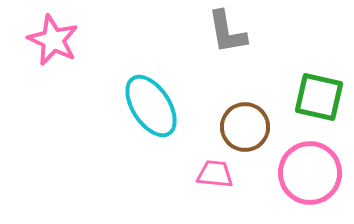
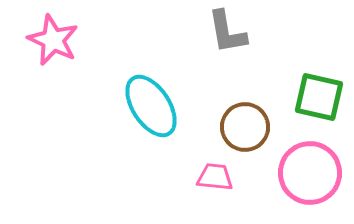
pink trapezoid: moved 3 px down
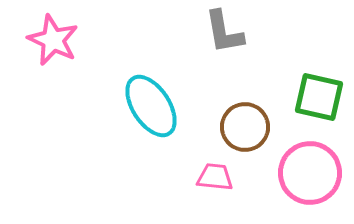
gray L-shape: moved 3 px left
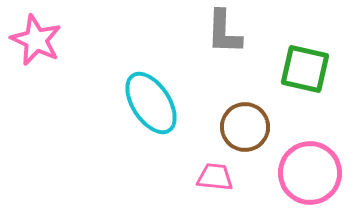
gray L-shape: rotated 12 degrees clockwise
pink star: moved 17 px left
green square: moved 14 px left, 28 px up
cyan ellipse: moved 3 px up
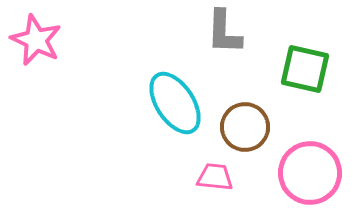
cyan ellipse: moved 24 px right
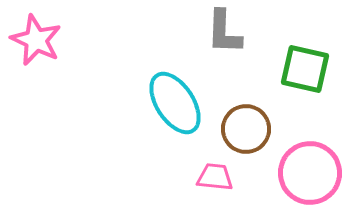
brown circle: moved 1 px right, 2 px down
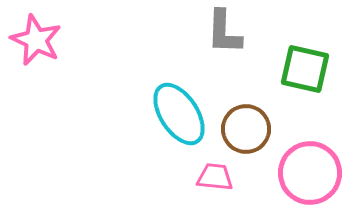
cyan ellipse: moved 4 px right, 11 px down
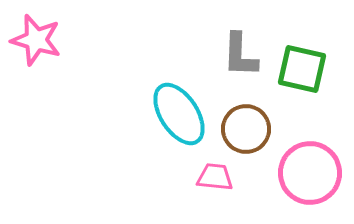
gray L-shape: moved 16 px right, 23 px down
pink star: rotated 9 degrees counterclockwise
green square: moved 3 px left
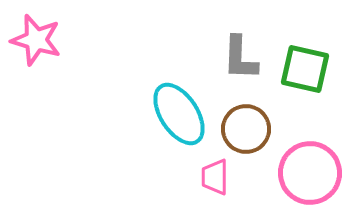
gray L-shape: moved 3 px down
green square: moved 3 px right
pink trapezoid: rotated 96 degrees counterclockwise
